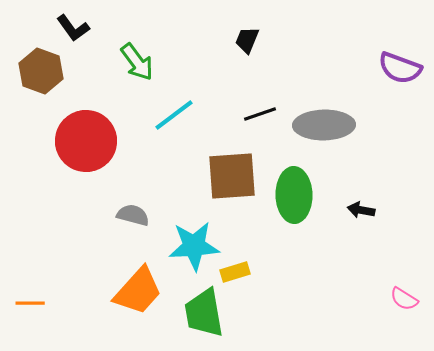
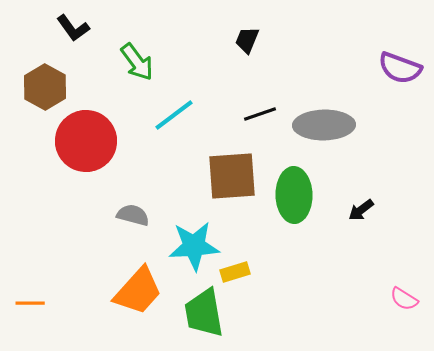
brown hexagon: moved 4 px right, 16 px down; rotated 9 degrees clockwise
black arrow: rotated 48 degrees counterclockwise
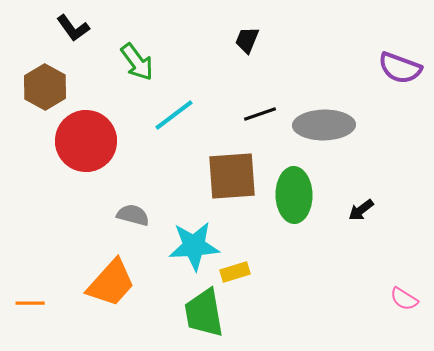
orange trapezoid: moved 27 px left, 8 px up
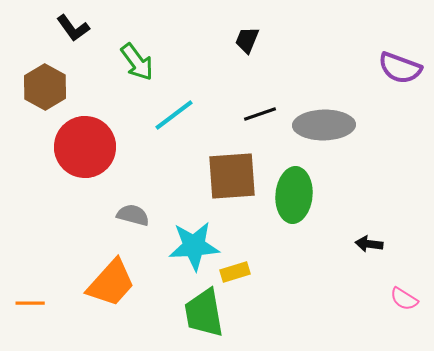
red circle: moved 1 px left, 6 px down
green ellipse: rotated 6 degrees clockwise
black arrow: moved 8 px right, 34 px down; rotated 44 degrees clockwise
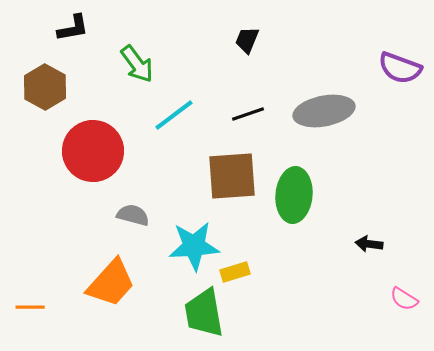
black L-shape: rotated 64 degrees counterclockwise
green arrow: moved 2 px down
black line: moved 12 px left
gray ellipse: moved 14 px up; rotated 10 degrees counterclockwise
red circle: moved 8 px right, 4 px down
orange line: moved 4 px down
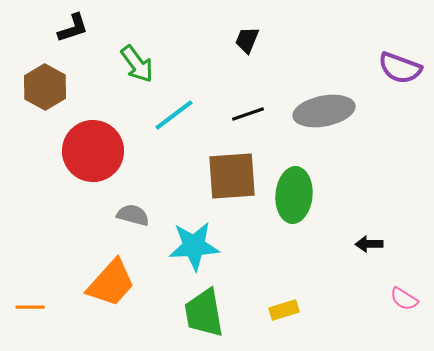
black L-shape: rotated 8 degrees counterclockwise
black arrow: rotated 8 degrees counterclockwise
yellow rectangle: moved 49 px right, 38 px down
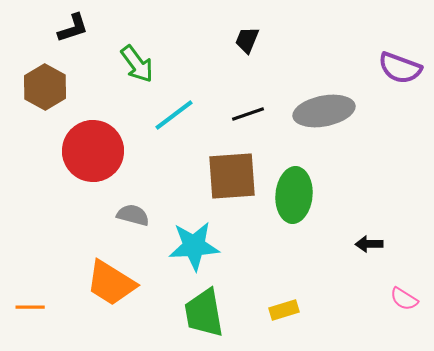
orange trapezoid: rotated 80 degrees clockwise
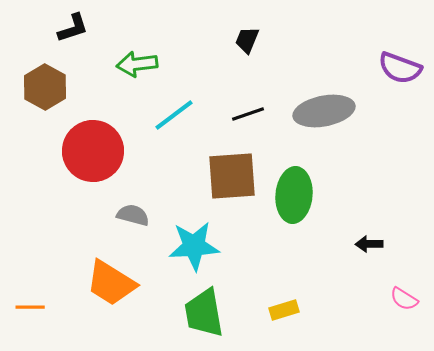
green arrow: rotated 120 degrees clockwise
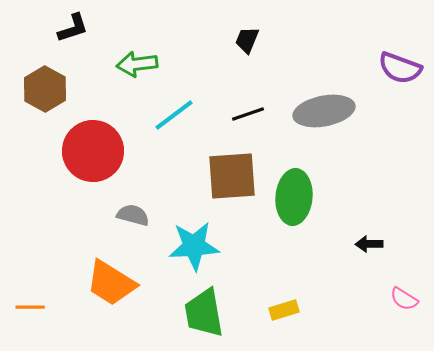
brown hexagon: moved 2 px down
green ellipse: moved 2 px down
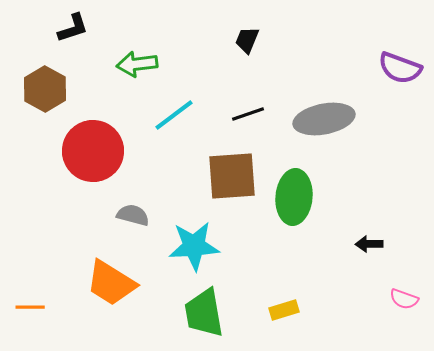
gray ellipse: moved 8 px down
pink semicircle: rotated 12 degrees counterclockwise
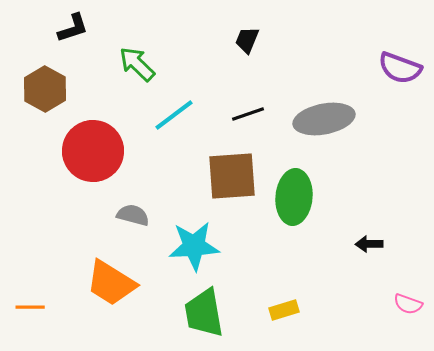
green arrow: rotated 51 degrees clockwise
pink semicircle: moved 4 px right, 5 px down
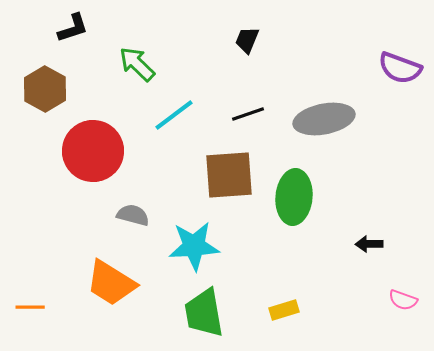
brown square: moved 3 px left, 1 px up
pink semicircle: moved 5 px left, 4 px up
